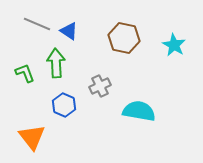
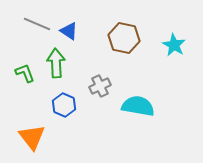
cyan semicircle: moved 1 px left, 5 px up
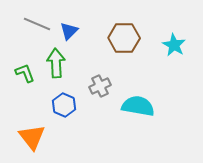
blue triangle: rotated 42 degrees clockwise
brown hexagon: rotated 12 degrees counterclockwise
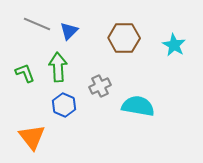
green arrow: moved 2 px right, 4 px down
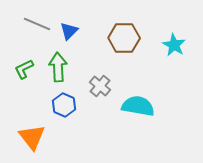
green L-shape: moved 1 px left, 4 px up; rotated 95 degrees counterclockwise
gray cross: rotated 25 degrees counterclockwise
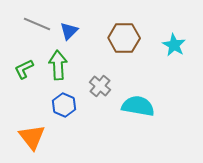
green arrow: moved 2 px up
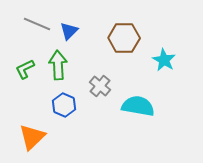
cyan star: moved 10 px left, 15 px down
green L-shape: moved 1 px right
orange triangle: rotated 24 degrees clockwise
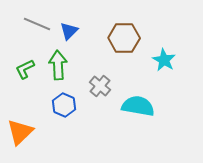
orange triangle: moved 12 px left, 5 px up
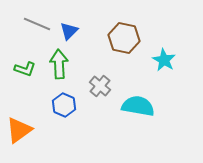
brown hexagon: rotated 12 degrees clockwise
green arrow: moved 1 px right, 1 px up
green L-shape: rotated 135 degrees counterclockwise
orange triangle: moved 1 px left, 2 px up; rotated 8 degrees clockwise
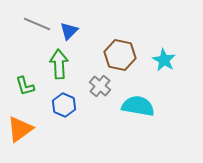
brown hexagon: moved 4 px left, 17 px down
green L-shape: moved 17 px down; rotated 55 degrees clockwise
orange triangle: moved 1 px right, 1 px up
